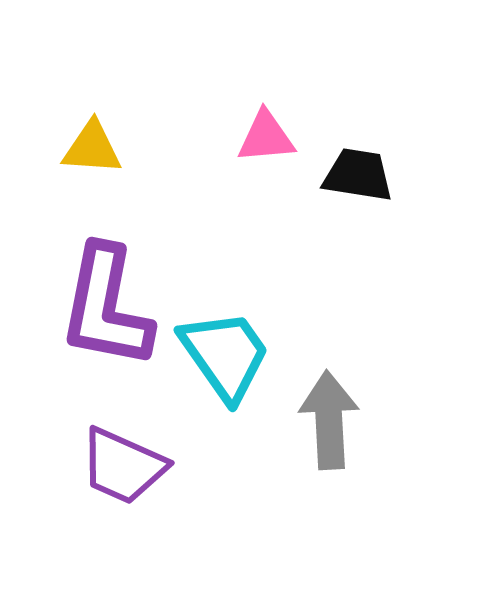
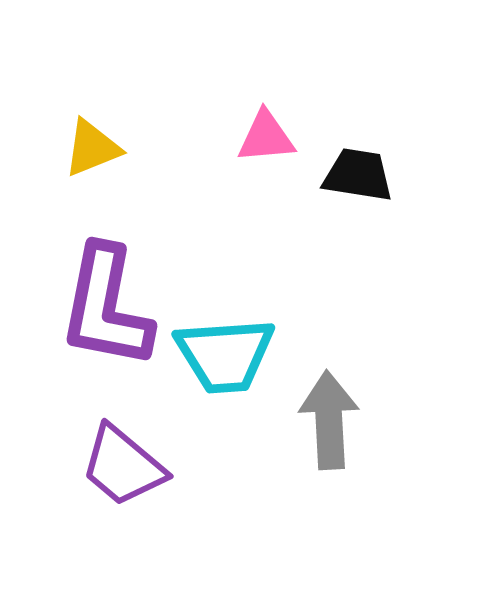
yellow triangle: rotated 26 degrees counterclockwise
cyan trapezoid: rotated 121 degrees clockwise
purple trapezoid: rotated 16 degrees clockwise
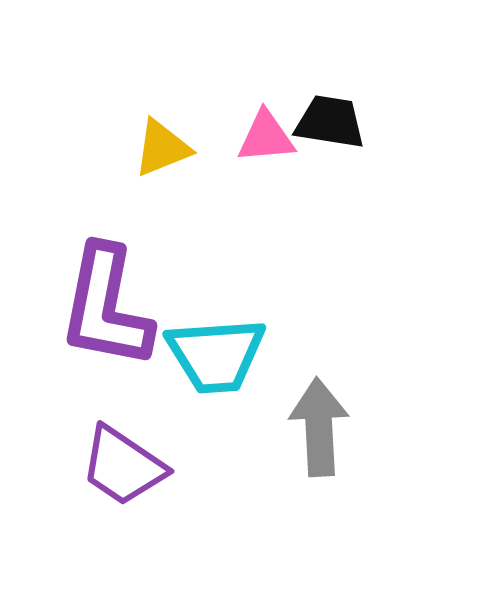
yellow triangle: moved 70 px right
black trapezoid: moved 28 px left, 53 px up
cyan trapezoid: moved 9 px left
gray arrow: moved 10 px left, 7 px down
purple trapezoid: rotated 6 degrees counterclockwise
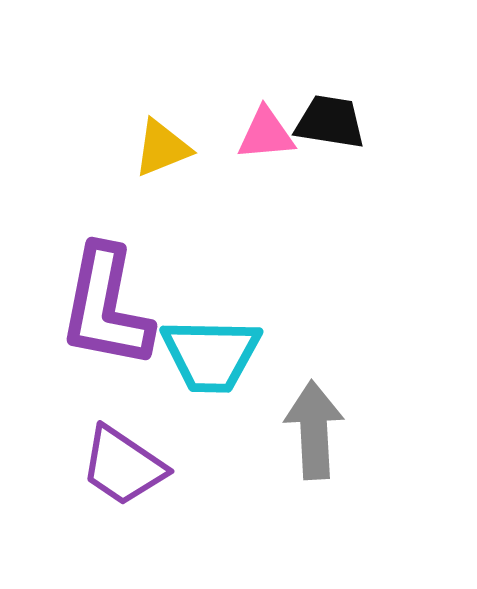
pink triangle: moved 3 px up
cyan trapezoid: moved 5 px left; rotated 5 degrees clockwise
gray arrow: moved 5 px left, 3 px down
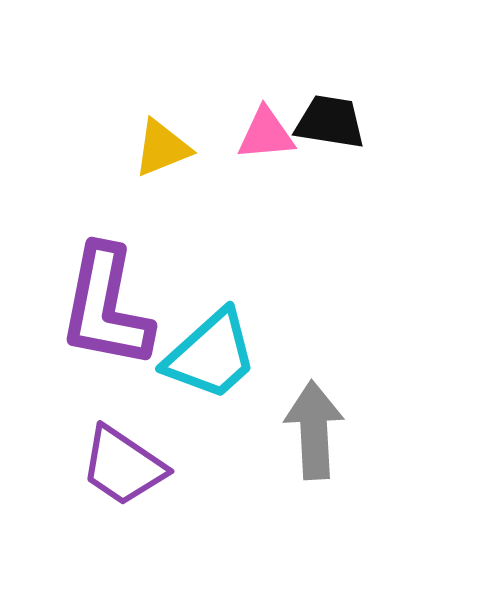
cyan trapezoid: rotated 43 degrees counterclockwise
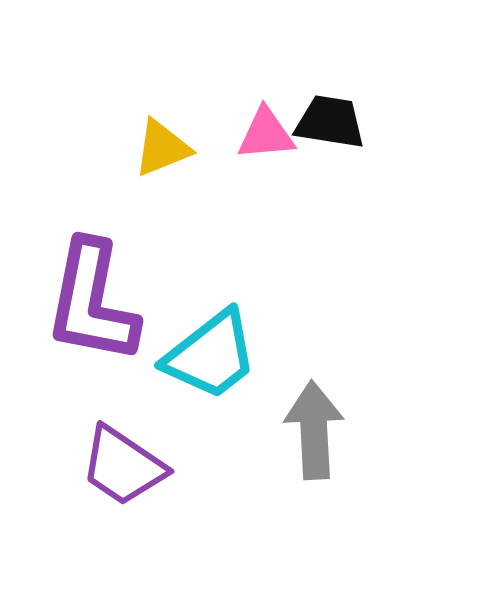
purple L-shape: moved 14 px left, 5 px up
cyan trapezoid: rotated 4 degrees clockwise
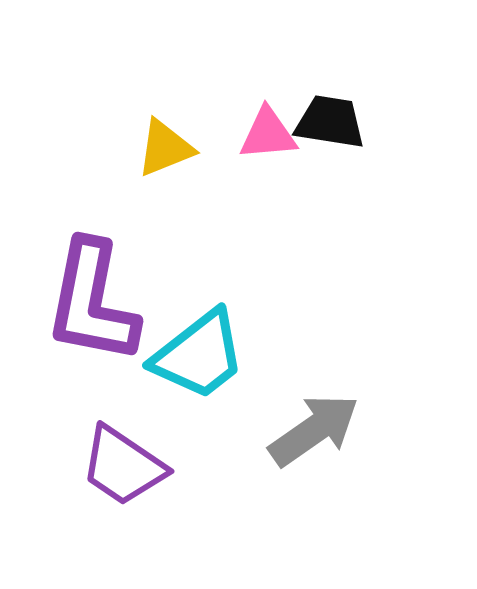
pink triangle: moved 2 px right
yellow triangle: moved 3 px right
cyan trapezoid: moved 12 px left
gray arrow: rotated 58 degrees clockwise
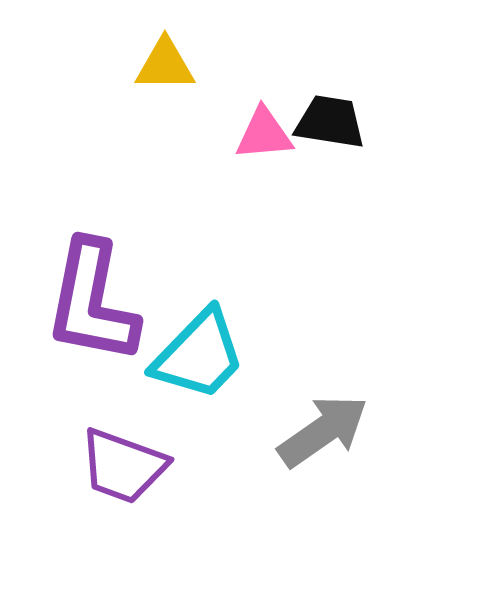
pink triangle: moved 4 px left
yellow triangle: moved 83 px up; rotated 22 degrees clockwise
cyan trapezoid: rotated 8 degrees counterclockwise
gray arrow: moved 9 px right, 1 px down
purple trapezoid: rotated 14 degrees counterclockwise
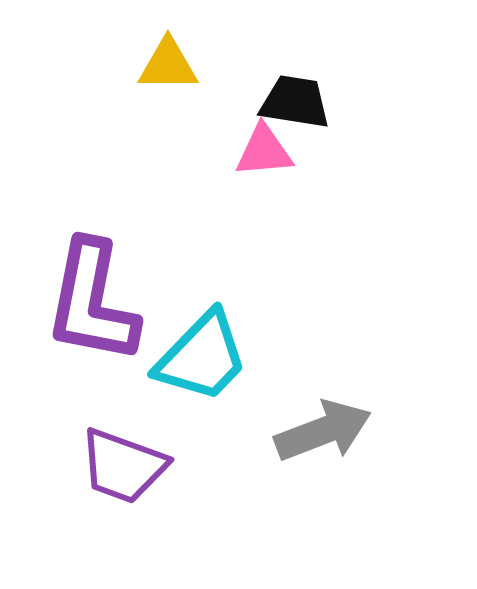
yellow triangle: moved 3 px right
black trapezoid: moved 35 px left, 20 px up
pink triangle: moved 17 px down
cyan trapezoid: moved 3 px right, 2 px down
gray arrow: rotated 14 degrees clockwise
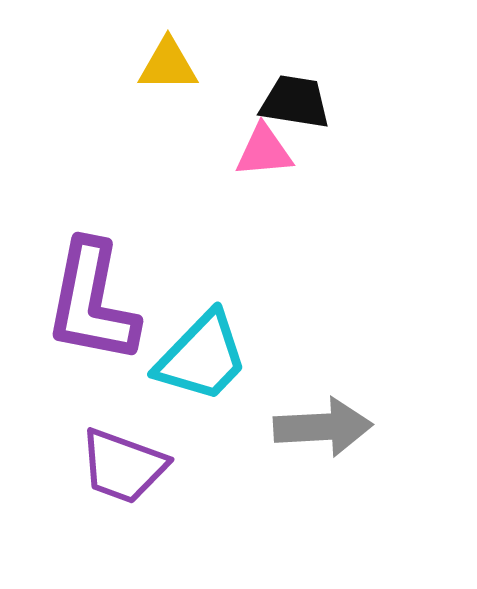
gray arrow: moved 4 px up; rotated 18 degrees clockwise
